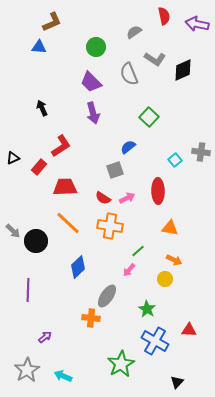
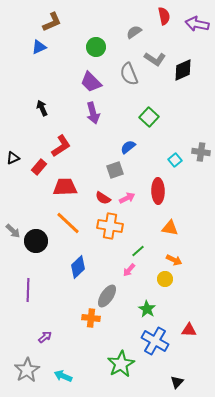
blue triangle at (39, 47): rotated 28 degrees counterclockwise
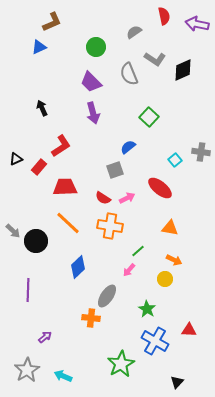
black triangle at (13, 158): moved 3 px right, 1 px down
red ellipse at (158, 191): moved 2 px right, 3 px up; rotated 50 degrees counterclockwise
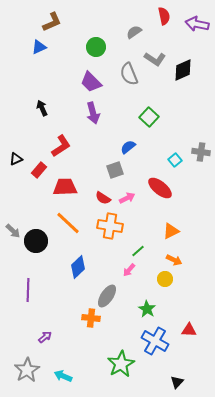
red rectangle at (39, 167): moved 3 px down
orange triangle at (170, 228): moved 1 px right, 3 px down; rotated 36 degrees counterclockwise
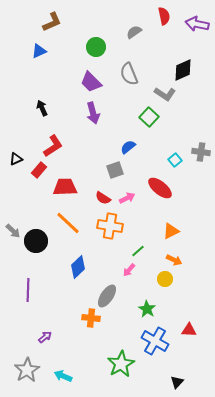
blue triangle at (39, 47): moved 4 px down
gray L-shape at (155, 59): moved 10 px right, 35 px down
red L-shape at (61, 146): moved 8 px left
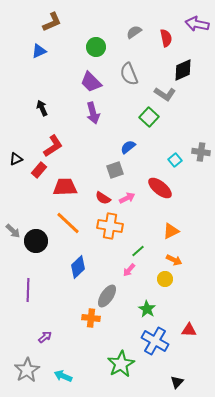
red semicircle at (164, 16): moved 2 px right, 22 px down
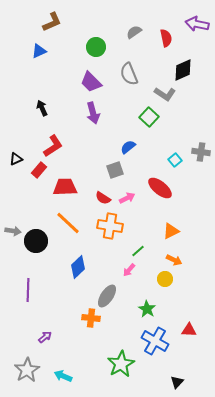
gray arrow at (13, 231): rotated 35 degrees counterclockwise
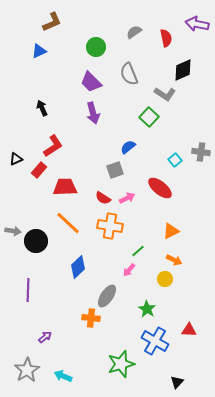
green star at (121, 364): rotated 12 degrees clockwise
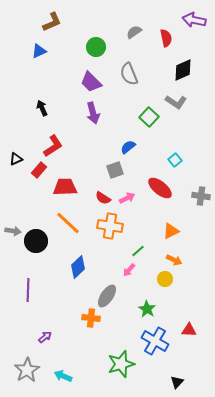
purple arrow at (197, 24): moved 3 px left, 4 px up
gray L-shape at (165, 94): moved 11 px right, 8 px down
gray cross at (201, 152): moved 44 px down
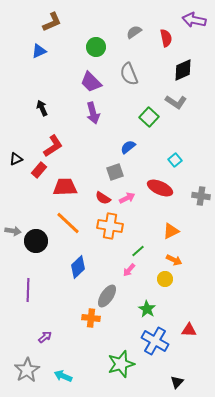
gray square at (115, 170): moved 2 px down
red ellipse at (160, 188): rotated 15 degrees counterclockwise
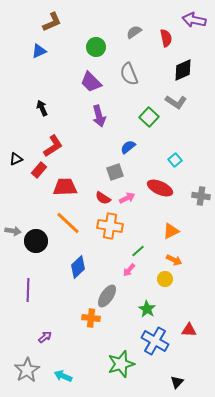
purple arrow at (93, 113): moved 6 px right, 3 px down
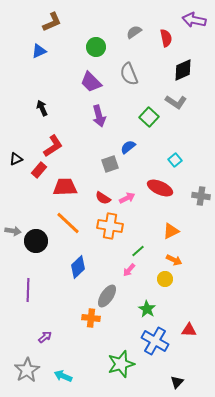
gray square at (115, 172): moved 5 px left, 8 px up
